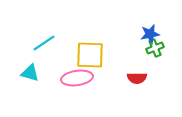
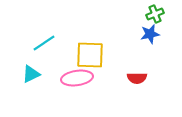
green cross: moved 34 px up
cyan triangle: moved 1 px right, 1 px down; rotated 42 degrees counterclockwise
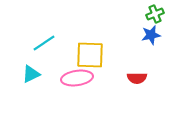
blue star: moved 1 px right, 1 px down
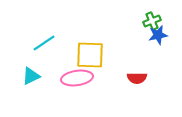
green cross: moved 3 px left, 7 px down
blue star: moved 7 px right
cyan triangle: moved 2 px down
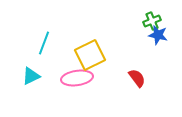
blue star: rotated 24 degrees clockwise
cyan line: rotated 35 degrees counterclockwise
yellow square: rotated 28 degrees counterclockwise
red semicircle: rotated 126 degrees counterclockwise
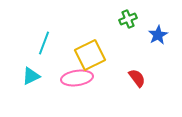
green cross: moved 24 px left, 2 px up
blue star: rotated 30 degrees clockwise
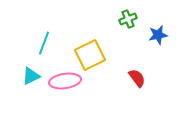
blue star: rotated 18 degrees clockwise
pink ellipse: moved 12 px left, 3 px down
